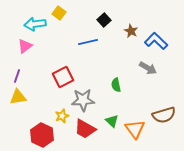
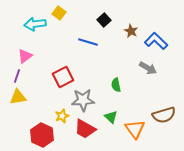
blue line: rotated 30 degrees clockwise
pink triangle: moved 10 px down
green triangle: moved 1 px left, 4 px up
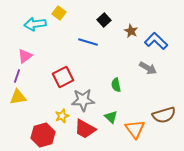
red hexagon: moved 1 px right; rotated 20 degrees clockwise
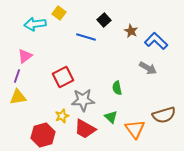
blue line: moved 2 px left, 5 px up
green semicircle: moved 1 px right, 3 px down
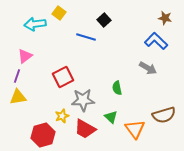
brown star: moved 34 px right, 13 px up; rotated 16 degrees counterclockwise
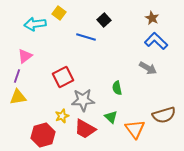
brown star: moved 13 px left; rotated 16 degrees clockwise
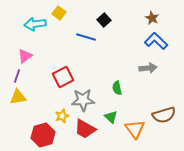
gray arrow: rotated 36 degrees counterclockwise
